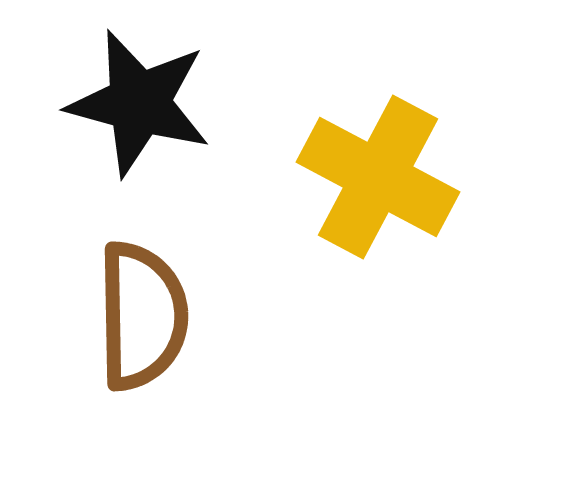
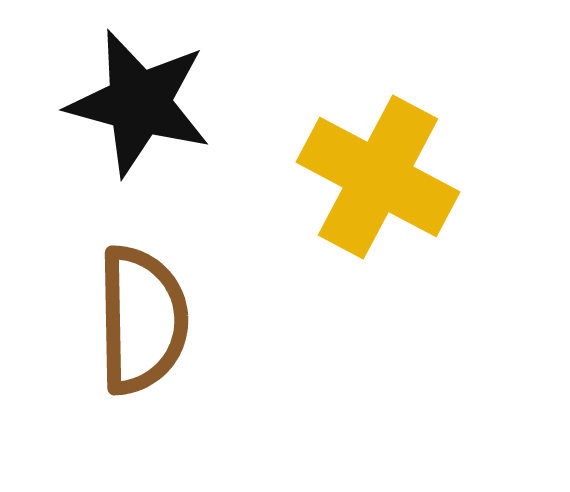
brown semicircle: moved 4 px down
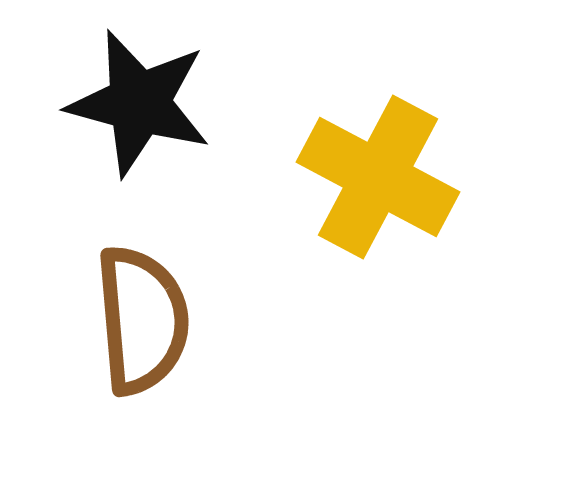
brown semicircle: rotated 4 degrees counterclockwise
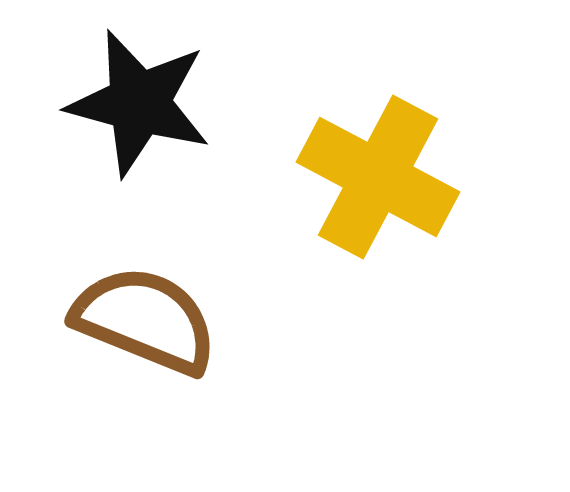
brown semicircle: moved 3 px right; rotated 63 degrees counterclockwise
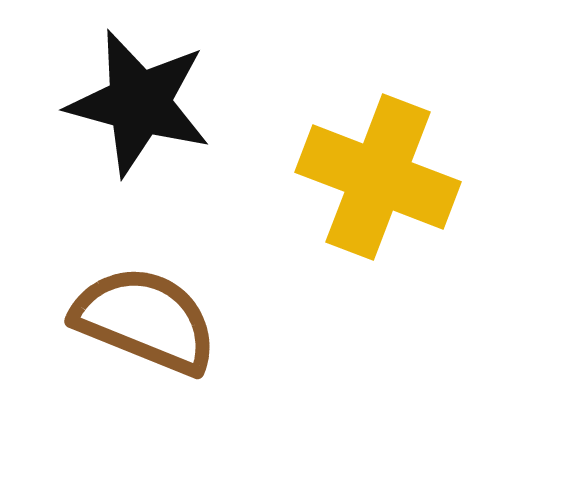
yellow cross: rotated 7 degrees counterclockwise
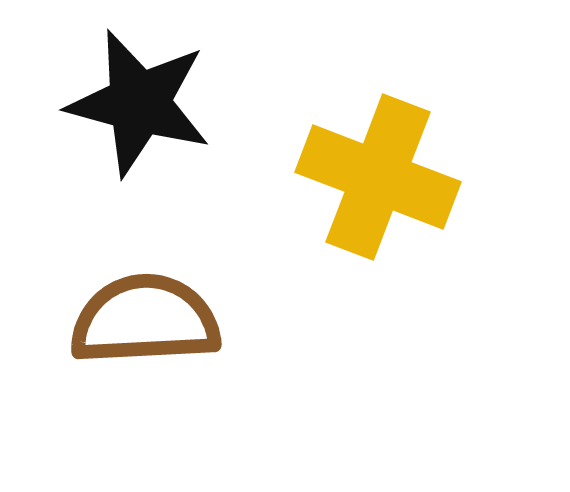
brown semicircle: rotated 25 degrees counterclockwise
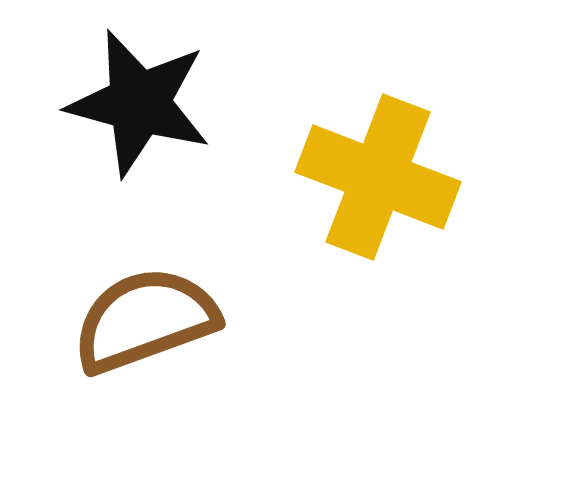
brown semicircle: rotated 17 degrees counterclockwise
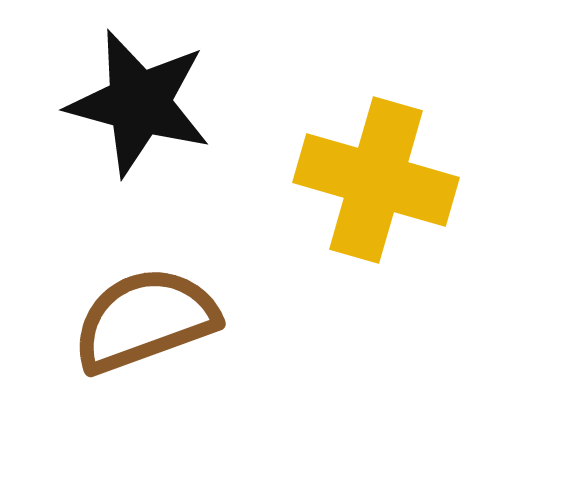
yellow cross: moved 2 px left, 3 px down; rotated 5 degrees counterclockwise
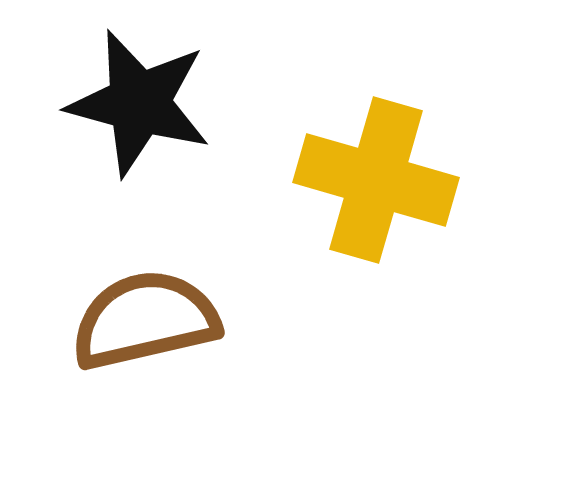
brown semicircle: rotated 7 degrees clockwise
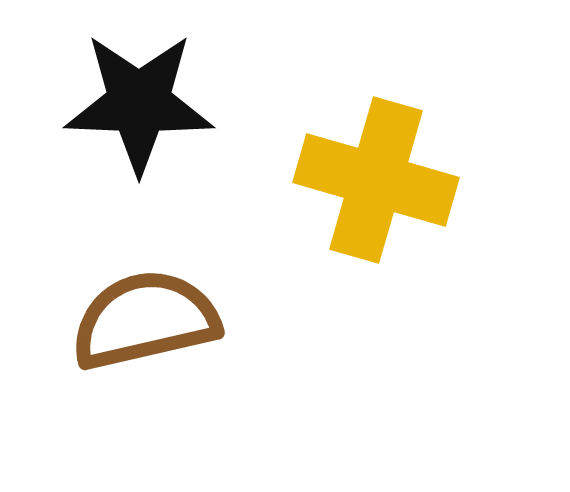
black star: rotated 13 degrees counterclockwise
